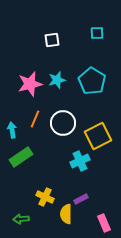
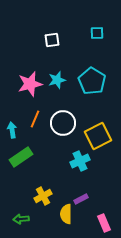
yellow cross: moved 2 px left, 1 px up; rotated 36 degrees clockwise
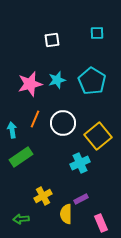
yellow square: rotated 12 degrees counterclockwise
cyan cross: moved 2 px down
pink rectangle: moved 3 px left
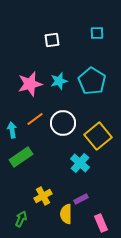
cyan star: moved 2 px right, 1 px down
orange line: rotated 30 degrees clockwise
cyan cross: rotated 24 degrees counterclockwise
green arrow: rotated 119 degrees clockwise
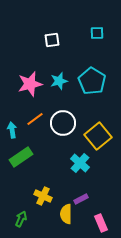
yellow cross: rotated 36 degrees counterclockwise
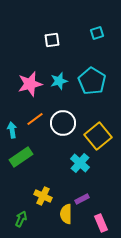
cyan square: rotated 16 degrees counterclockwise
purple rectangle: moved 1 px right
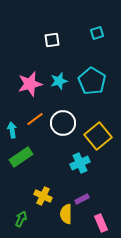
cyan cross: rotated 24 degrees clockwise
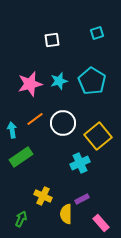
pink rectangle: rotated 18 degrees counterclockwise
